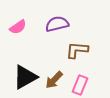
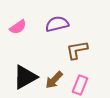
brown L-shape: rotated 15 degrees counterclockwise
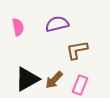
pink semicircle: rotated 66 degrees counterclockwise
black triangle: moved 2 px right, 2 px down
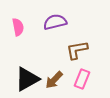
purple semicircle: moved 2 px left, 2 px up
pink rectangle: moved 2 px right, 6 px up
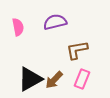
black triangle: moved 3 px right
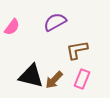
purple semicircle: rotated 15 degrees counterclockwise
pink semicircle: moved 6 px left; rotated 48 degrees clockwise
black triangle: moved 1 px right, 3 px up; rotated 44 degrees clockwise
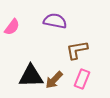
purple semicircle: moved 1 px up; rotated 40 degrees clockwise
black triangle: rotated 16 degrees counterclockwise
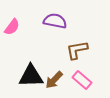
pink rectangle: moved 1 px down; rotated 72 degrees counterclockwise
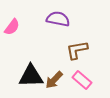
purple semicircle: moved 3 px right, 2 px up
